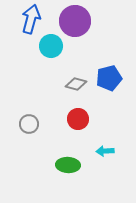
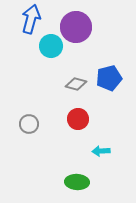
purple circle: moved 1 px right, 6 px down
cyan arrow: moved 4 px left
green ellipse: moved 9 px right, 17 px down
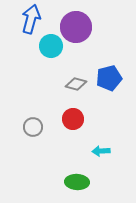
red circle: moved 5 px left
gray circle: moved 4 px right, 3 px down
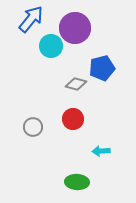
blue arrow: rotated 24 degrees clockwise
purple circle: moved 1 px left, 1 px down
blue pentagon: moved 7 px left, 10 px up
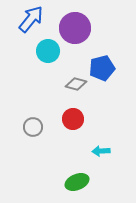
cyan circle: moved 3 px left, 5 px down
green ellipse: rotated 25 degrees counterclockwise
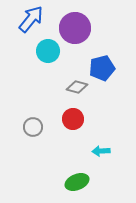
gray diamond: moved 1 px right, 3 px down
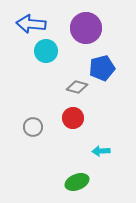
blue arrow: moved 5 px down; rotated 124 degrees counterclockwise
purple circle: moved 11 px right
cyan circle: moved 2 px left
red circle: moved 1 px up
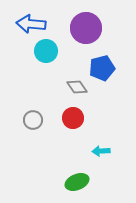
gray diamond: rotated 40 degrees clockwise
gray circle: moved 7 px up
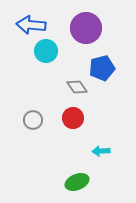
blue arrow: moved 1 px down
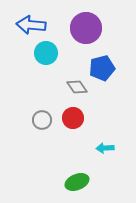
cyan circle: moved 2 px down
gray circle: moved 9 px right
cyan arrow: moved 4 px right, 3 px up
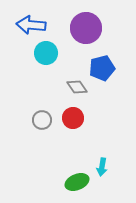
cyan arrow: moved 3 px left, 19 px down; rotated 78 degrees counterclockwise
